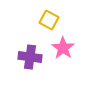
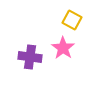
yellow square: moved 23 px right
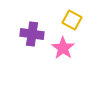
purple cross: moved 2 px right, 23 px up
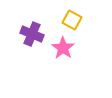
purple cross: rotated 15 degrees clockwise
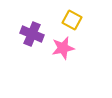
pink star: rotated 25 degrees clockwise
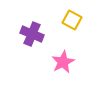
pink star: moved 14 px down; rotated 15 degrees counterclockwise
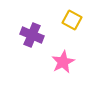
purple cross: moved 1 px down
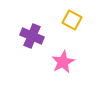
purple cross: moved 1 px down
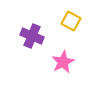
yellow square: moved 1 px left, 1 px down
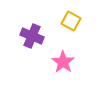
pink star: rotated 10 degrees counterclockwise
